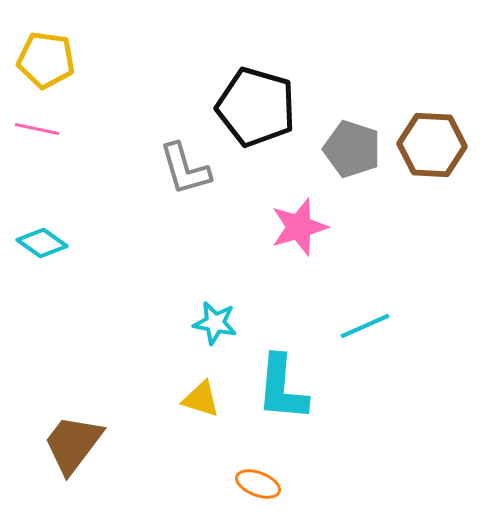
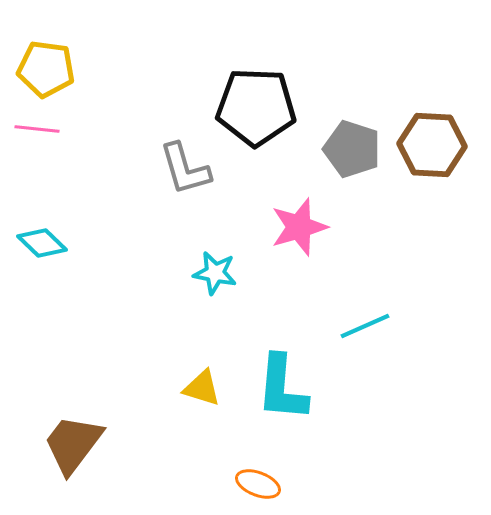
yellow pentagon: moved 9 px down
black pentagon: rotated 14 degrees counterclockwise
pink line: rotated 6 degrees counterclockwise
cyan diamond: rotated 9 degrees clockwise
cyan star: moved 50 px up
yellow triangle: moved 1 px right, 11 px up
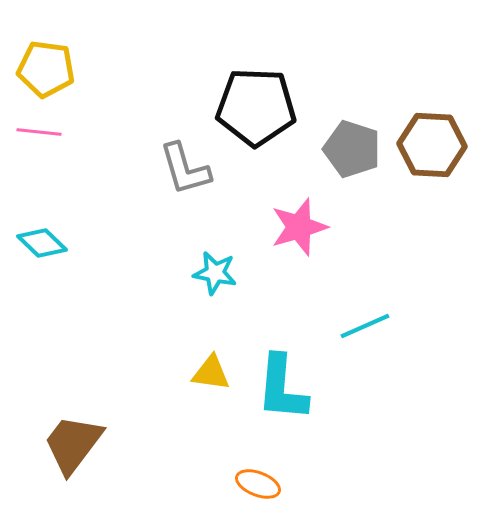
pink line: moved 2 px right, 3 px down
yellow triangle: moved 9 px right, 15 px up; rotated 9 degrees counterclockwise
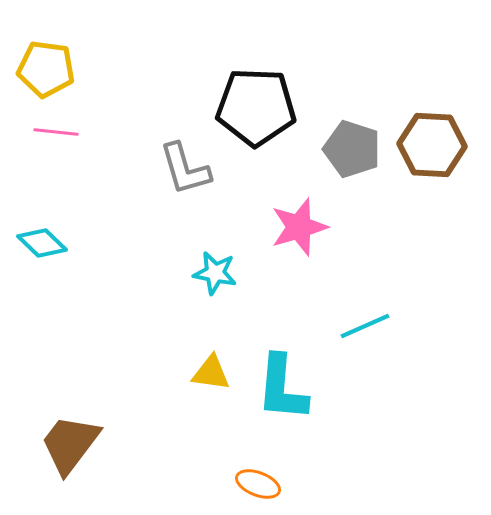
pink line: moved 17 px right
brown trapezoid: moved 3 px left
